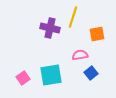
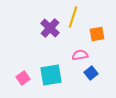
purple cross: rotated 30 degrees clockwise
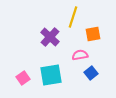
purple cross: moved 9 px down
orange square: moved 4 px left
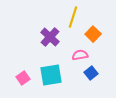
orange square: rotated 35 degrees counterclockwise
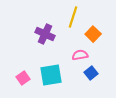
purple cross: moved 5 px left, 3 px up; rotated 18 degrees counterclockwise
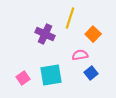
yellow line: moved 3 px left, 1 px down
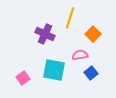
cyan square: moved 3 px right, 5 px up; rotated 20 degrees clockwise
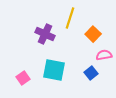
pink semicircle: moved 24 px right
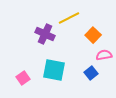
yellow line: moved 1 px left; rotated 45 degrees clockwise
orange square: moved 1 px down
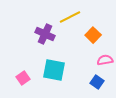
yellow line: moved 1 px right, 1 px up
pink semicircle: moved 1 px right, 5 px down
blue square: moved 6 px right, 9 px down; rotated 16 degrees counterclockwise
